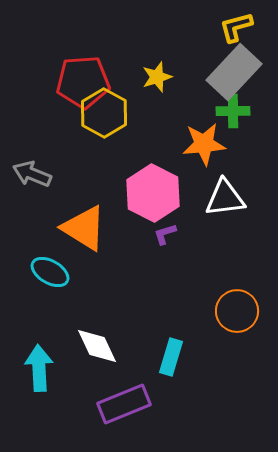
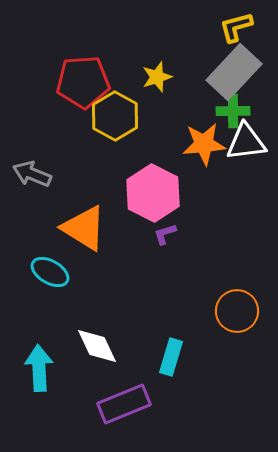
yellow hexagon: moved 11 px right, 3 px down
white triangle: moved 21 px right, 56 px up
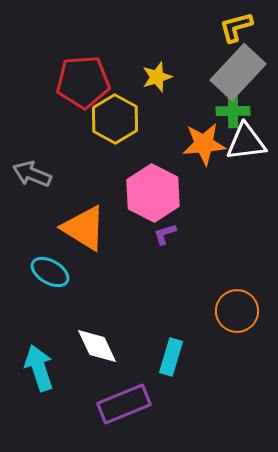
gray rectangle: moved 4 px right
yellow hexagon: moved 3 px down
cyan arrow: rotated 15 degrees counterclockwise
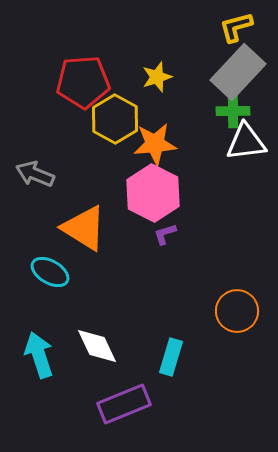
orange star: moved 49 px left
gray arrow: moved 3 px right
cyan arrow: moved 13 px up
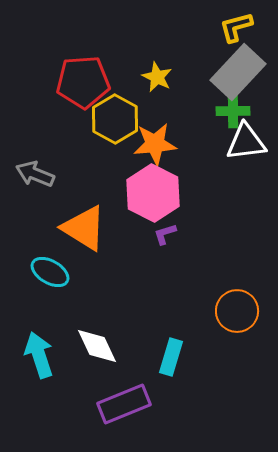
yellow star: rotated 28 degrees counterclockwise
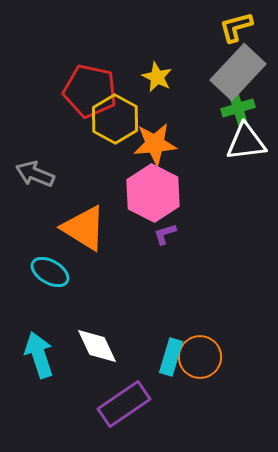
red pentagon: moved 7 px right, 9 px down; rotated 16 degrees clockwise
green cross: moved 5 px right, 3 px up; rotated 16 degrees counterclockwise
orange circle: moved 37 px left, 46 px down
purple rectangle: rotated 12 degrees counterclockwise
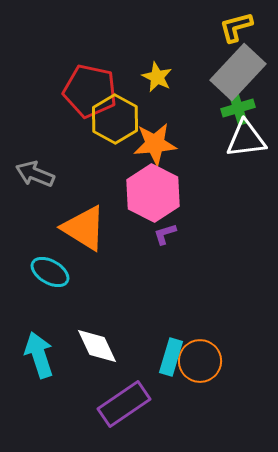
white triangle: moved 3 px up
orange circle: moved 4 px down
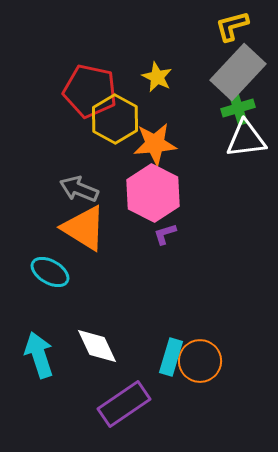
yellow L-shape: moved 4 px left, 1 px up
gray arrow: moved 44 px right, 15 px down
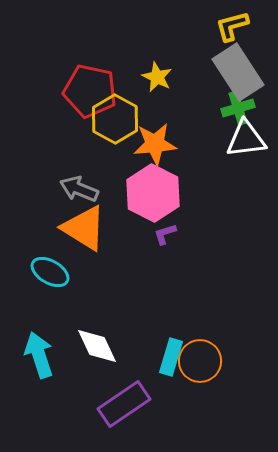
gray rectangle: rotated 76 degrees counterclockwise
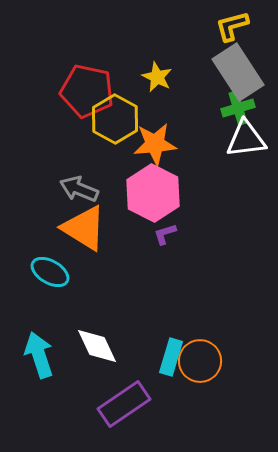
red pentagon: moved 3 px left
